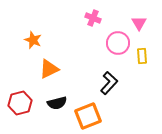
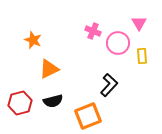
pink cross: moved 13 px down
black L-shape: moved 2 px down
black semicircle: moved 4 px left, 2 px up
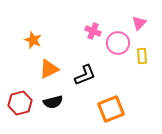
pink triangle: rotated 14 degrees clockwise
black L-shape: moved 24 px left, 10 px up; rotated 25 degrees clockwise
black semicircle: moved 1 px down
orange square: moved 23 px right, 7 px up
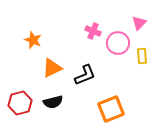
orange triangle: moved 3 px right, 1 px up
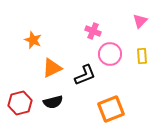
pink triangle: moved 1 px right, 2 px up
pink circle: moved 8 px left, 11 px down
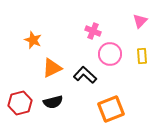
black L-shape: rotated 115 degrees counterclockwise
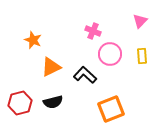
orange triangle: moved 1 px left, 1 px up
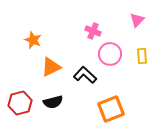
pink triangle: moved 3 px left, 1 px up
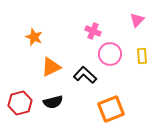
orange star: moved 1 px right, 3 px up
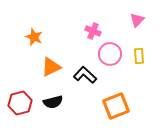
yellow rectangle: moved 3 px left
orange square: moved 5 px right, 3 px up
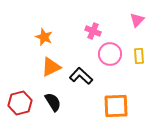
orange star: moved 10 px right
black L-shape: moved 4 px left, 1 px down
black semicircle: rotated 108 degrees counterclockwise
orange square: rotated 20 degrees clockwise
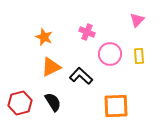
pink cross: moved 6 px left, 1 px down
